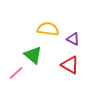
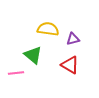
purple triangle: rotated 40 degrees counterclockwise
pink line: rotated 35 degrees clockwise
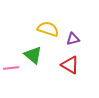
yellow semicircle: rotated 10 degrees clockwise
pink line: moved 5 px left, 5 px up
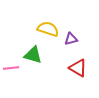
purple triangle: moved 2 px left
green triangle: rotated 24 degrees counterclockwise
red triangle: moved 8 px right, 3 px down
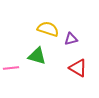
green triangle: moved 4 px right, 1 px down
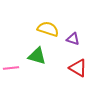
purple triangle: moved 2 px right; rotated 32 degrees clockwise
